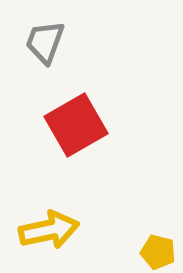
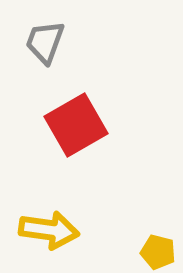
yellow arrow: rotated 20 degrees clockwise
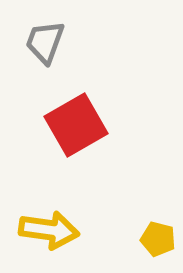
yellow pentagon: moved 13 px up
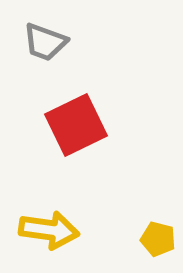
gray trapezoid: rotated 90 degrees counterclockwise
red square: rotated 4 degrees clockwise
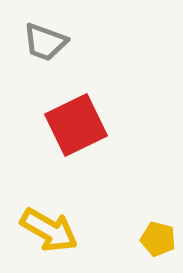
yellow arrow: rotated 22 degrees clockwise
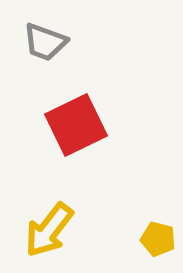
yellow arrow: rotated 98 degrees clockwise
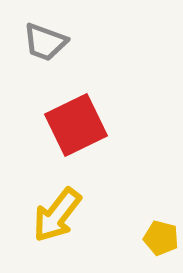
yellow arrow: moved 8 px right, 15 px up
yellow pentagon: moved 3 px right, 1 px up
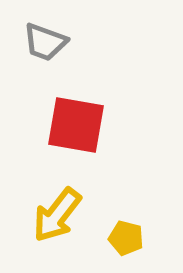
red square: rotated 36 degrees clockwise
yellow pentagon: moved 35 px left
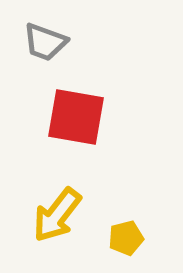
red square: moved 8 px up
yellow pentagon: rotated 28 degrees counterclockwise
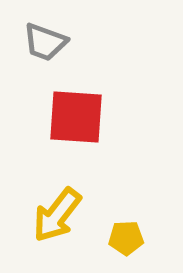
red square: rotated 6 degrees counterclockwise
yellow pentagon: rotated 12 degrees clockwise
